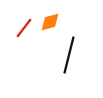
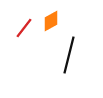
orange diamond: moved 1 px right, 1 px up; rotated 15 degrees counterclockwise
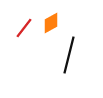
orange diamond: moved 2 px down
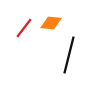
orange diamond: rotated 35 degrees clockwise
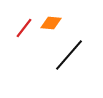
black line: rotated 27 degrees clockwise
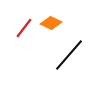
orange diamond: rotated 20 degrees clockwise
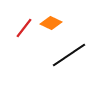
black line: rotated 15 degrees clockwise
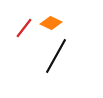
black line: moved 13 px left, 1 px down; rotated 27 degrees counterclockwise
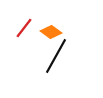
orange diamond: moved 9 px down; rotated 10 degrees clockwise
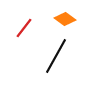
orange diamond: moved 14 px right, 13 px up
